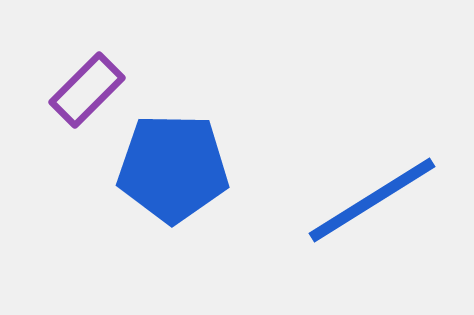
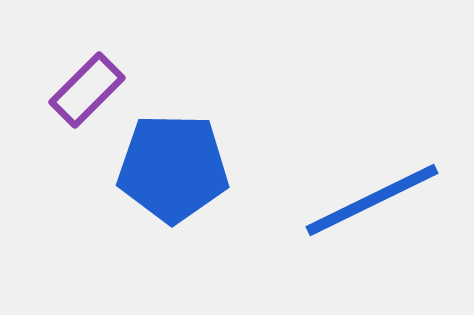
blue line: rotated 6 degrees clockwise
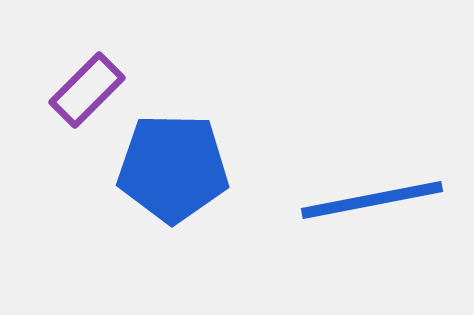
blue line: rotated 15 degrees clockwise
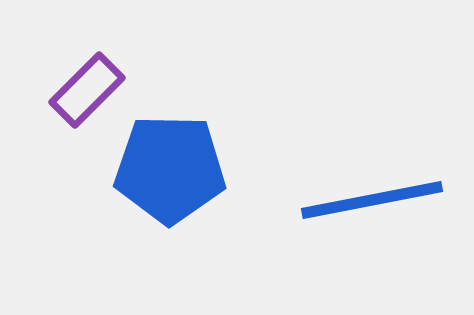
blue pentagon: moved 3 px left, 1 px down
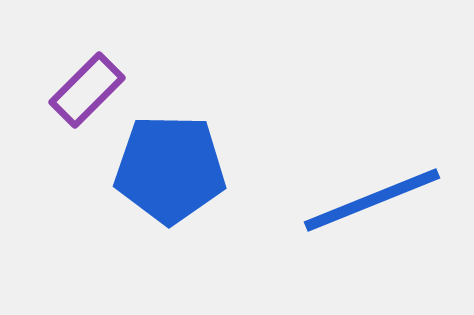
blue line: rotated 11 degrees counterclockwise
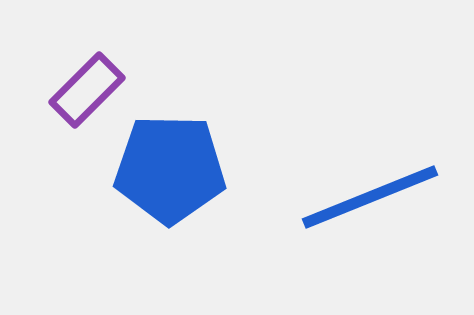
blue line: moved 2 px left, 3 px up
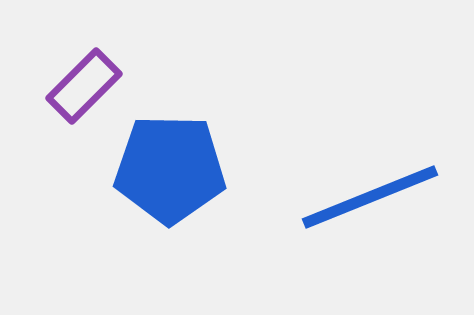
purple rectangle: moved 3 px left, 4 px up
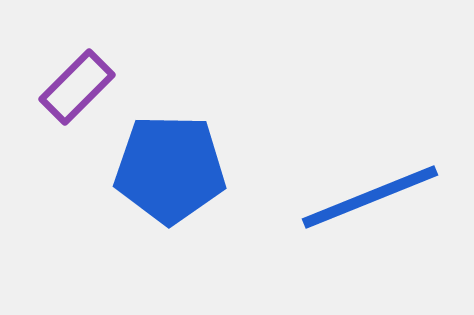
purple rectangle: moved 7 px left, 1 px down
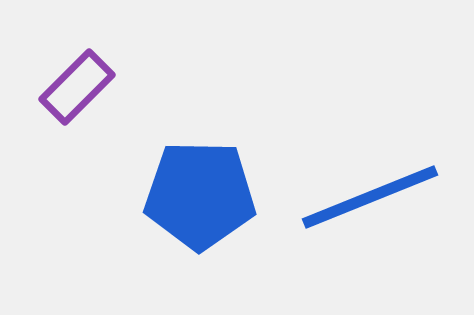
blue pentagon: moved 30 px right, 26 px down
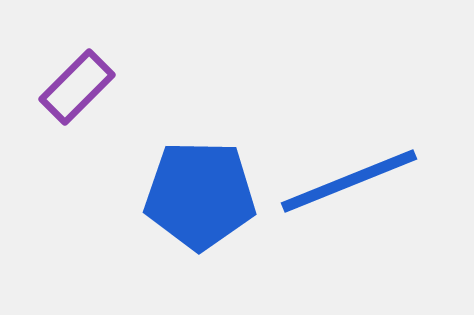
blue line: moved 21 px left, 16 px up
